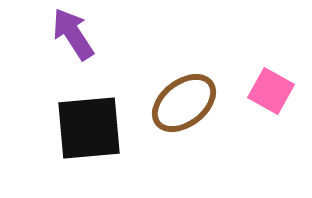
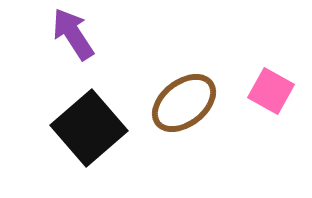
black square: rotated 36 degrees counterclockwise
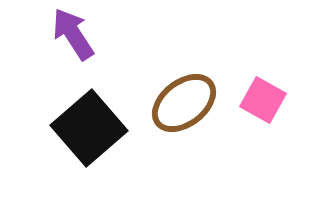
pink square: moved 8 px left, 9 px down
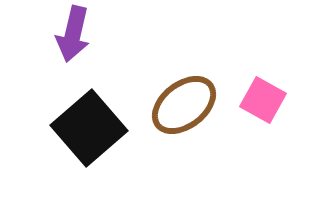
purple arrow: rotated 134 degrees counterclockwise
brown ellipse: moved 2 px down
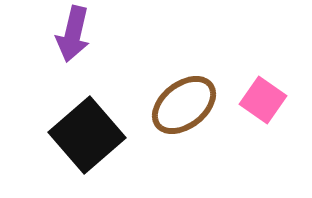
pink square: rotated 6 degrees clockwise
black square: moved 2 px left, 7 px down
